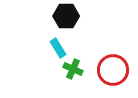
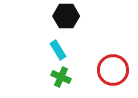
cyan rectangle: moved 2 px down
green cross: moved 12 px left, 8 px down
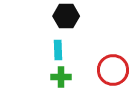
cyan rectangle: rotated 30 degrees clockwise
green cross: rotated 24 degrees counterclockwise
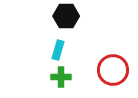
cyan rectangle: rotated 18 degrees clockwise
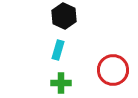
black hexagon: moved 2 px left; rotated 25 degrees clockwise
green cross: moved 6 px down
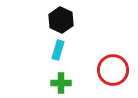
black hexagon: moved 3 px left, 4 px down
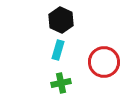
red circle: moved 9 px left, 8 px up
green cross: rotated 12 degrees counterclockwise
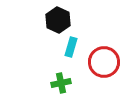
black hexagon: moved 3 px left
cyan rectangle: moved 13 px right, 3 px up
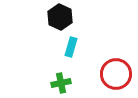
black hexagon: moved 2 px right, 3 px up
red circle: moved 12 px right, 12 px down
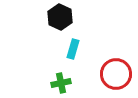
cyan rectangle: moved 2 px right, 2 px down
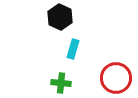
red circle: moved 4 px down
green cross: rotated 18 degrees clockwise
